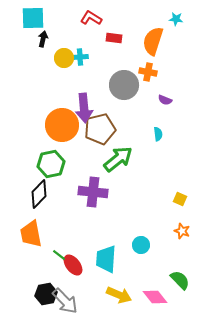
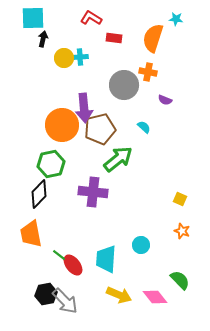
orange semicircle: moved 3 px up
cyan semicircle: moved 14 px left, 7 px up; rotated 40 degrees counterclockwise
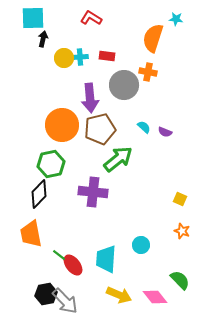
red rectangle: moved 7 px left, 18 px down
purple semicircle: moved 32 px down
purple arrow: moved 6 px right, 10 px up
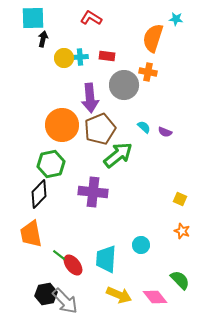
brown pentagon: rotated 8 degrees counterclockwise
green arrow: moved 4 px up
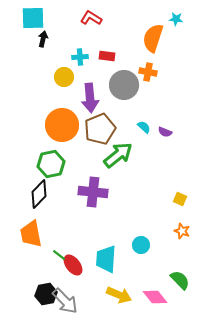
yellow circle: moved 19 px down
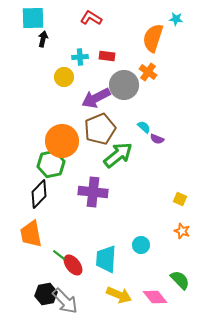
orange cross: rotated 24 degrees clockwise
purple arrow: moved 6 px right; rotated 68 degrees clockwise
orange circle: moved 16 px down
purple semicircle: moved 8 px left, 7 px down
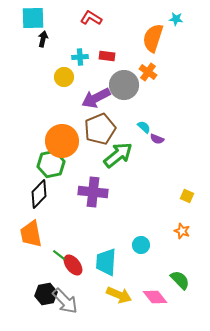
yellow square: moved 7 px right, 3 px up
cyan trapezoid: moved 3 px down
